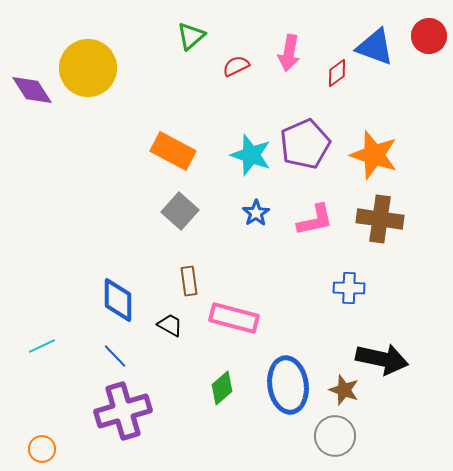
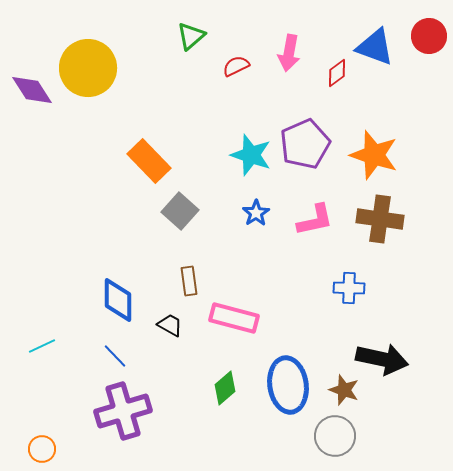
orange rectangle: moved 24 px left, 10 px down; rotated 18 degrees clockwise
green diamond: moved 3 px right
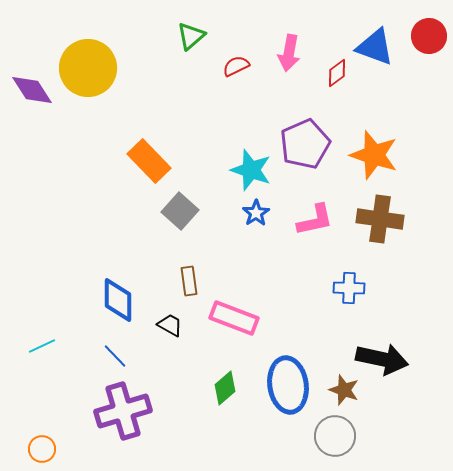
cyan star: moved 15 px down
pink rectangle: rotated 6 degrees clockwise
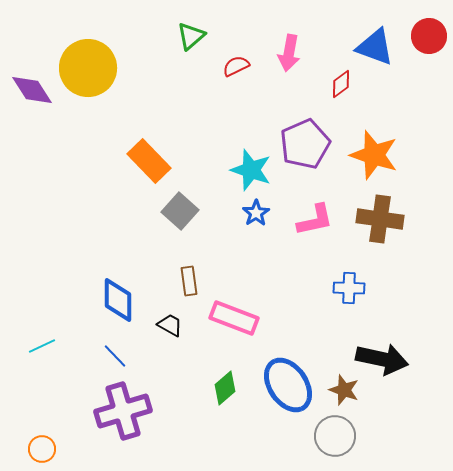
red diamond: moved 4 px right, 11 px down
blue ellipse: rotated 26 degrees counterclockwise
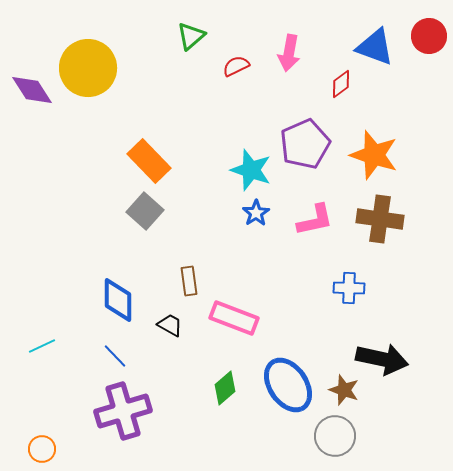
gray square: moved 35 px left
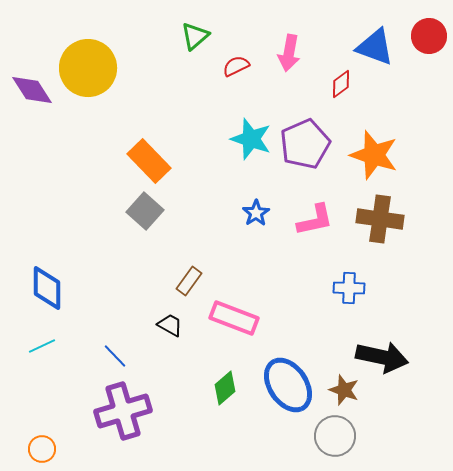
green triangle: moved 4 px right
cyan star: moved 31 px up
brown rectangle: rotated 44 degrees clockwise
blue diamond: moved 71 px left, 12 px up
black arrow: moved 2 px up
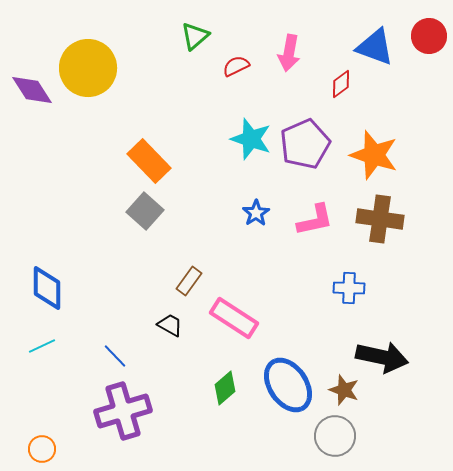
pink rectangle: rotated 12 degrees clockwise
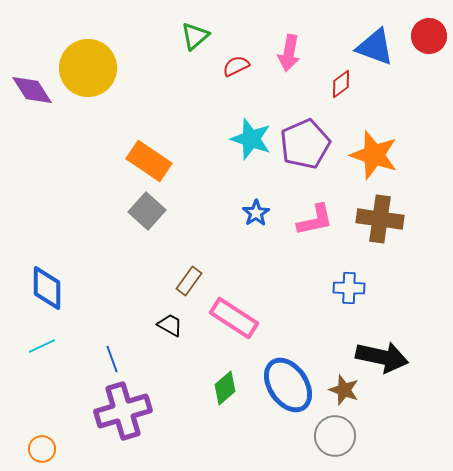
orange rectangle: rotated 12 degrees counterclockwise
gray square: moved 2 px right
blue line: moved 3 px left, 3 px down; rotated 24 degrees clockwise
